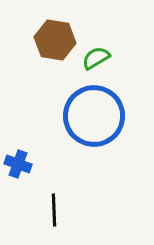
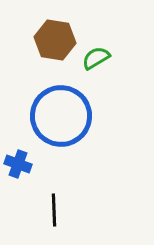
blue circle: moved 33 px left
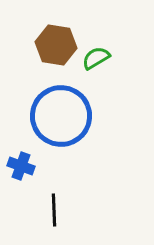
brown hexagon: moved 1 px right, 5 px down
blue cross: moved 3 px right, 2 px down
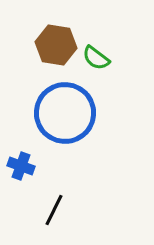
green semicircle: rotated 112 degrees counterclockwise
blue circle: moved 4 px right, 3 px up
black line: rotated 28 degrees clockwise
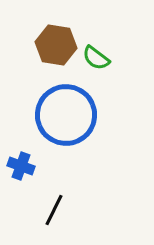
blue circle: moved 1 px right, 2 px down
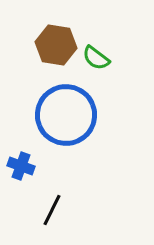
black line: moved 2 px left
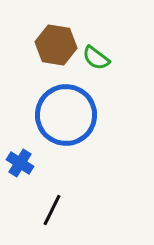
blue cross: moved 1 px left, 3 px up; rotated 12 degrees clockwise
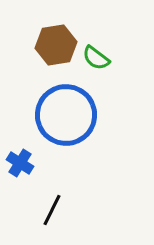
brown hexagon: rotated 18 degrees counterclockwise
